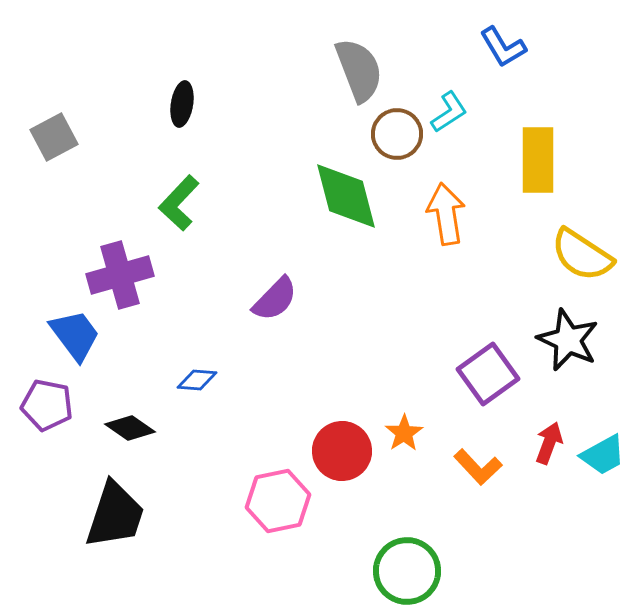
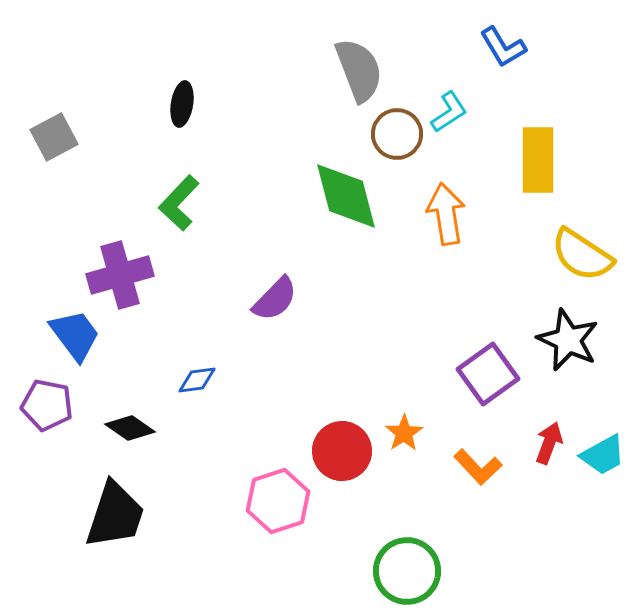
blue diamond: rotated 12 degrees counterclockwise
pink hexagon: rotated 6 degrees counterclockwise
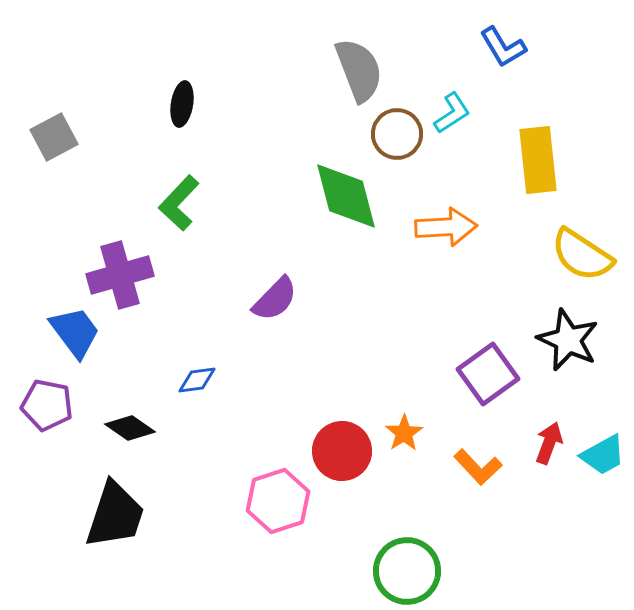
cyan L-shape: moved 3 px right, 1 px down
yellow rectangle: rotated 6 degrees counterclockwise
orange arrow: moved 13 px down; rotated 96 degrees clockwise
blue trapezoid: moved 3 px up
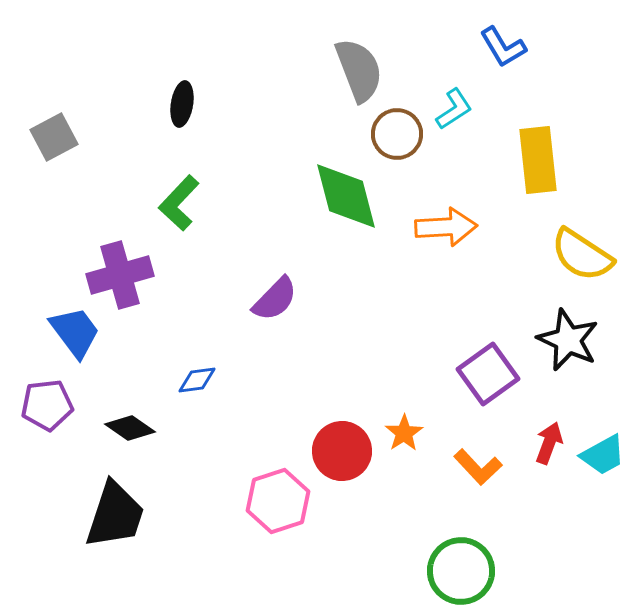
cyan L-shape: moved 2 px right, 4 px up
purple pentagon: rotated 18 degrees counterclockwise
green circle: moved 54 px right
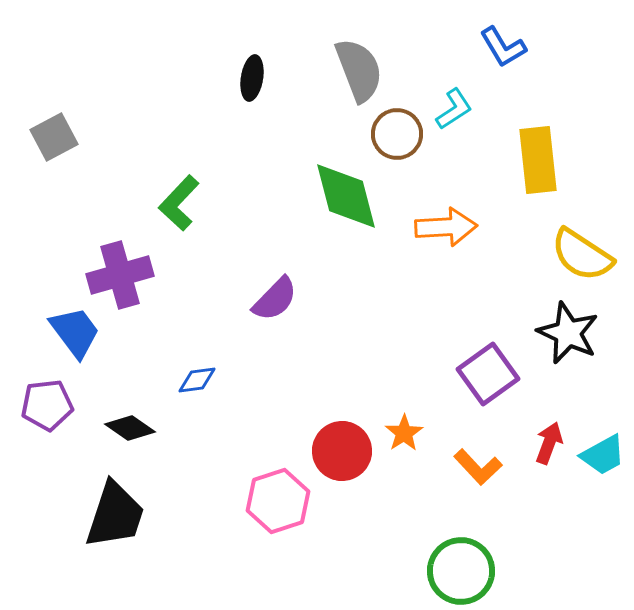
black ellipse: moved 70 px right, 26 px up
black star: moved 7 px up
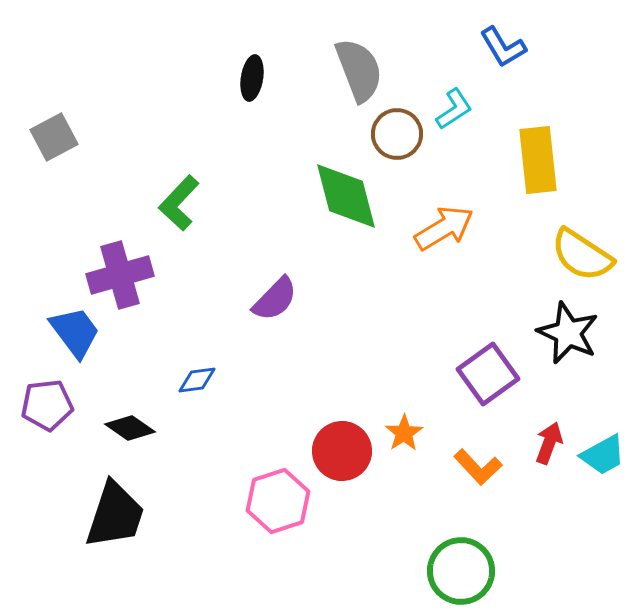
orange arrow: moved 2 px left, 1 px down; rotated 28 degrees counterclockwise
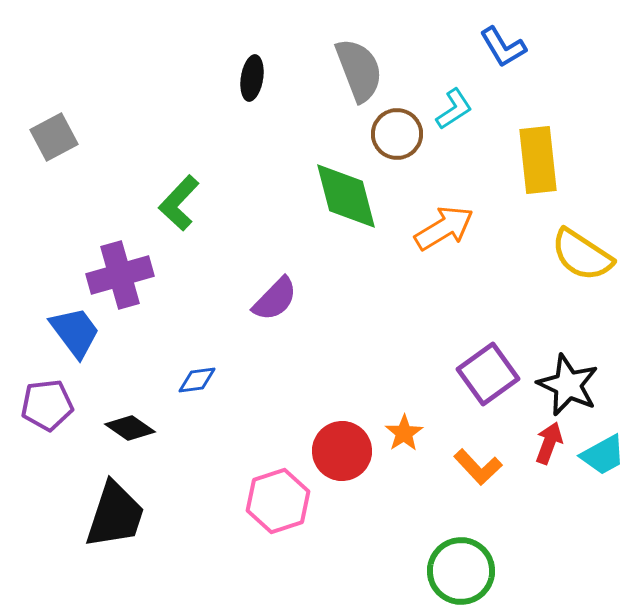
black star: moved 52 px down
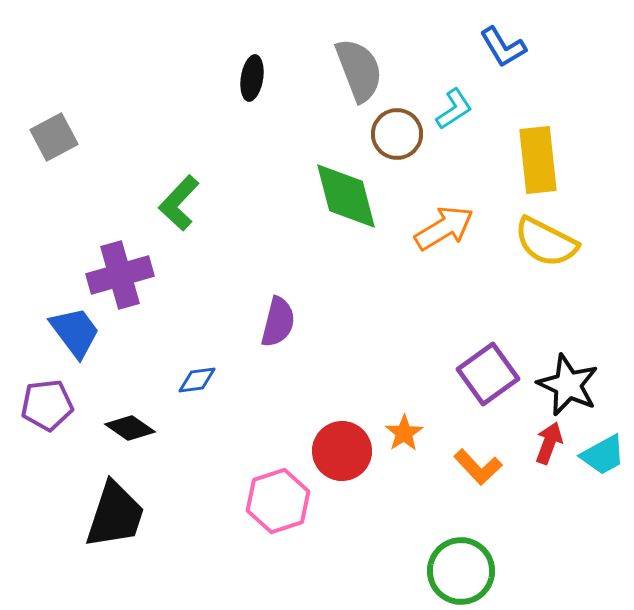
yellow semicircle: moved 36 px left, 13 px up; rotated 6 degrees counterclockwise
purple semicircle: moved 3 px right, 23 px down; rotated 30 degrees counterclockwise
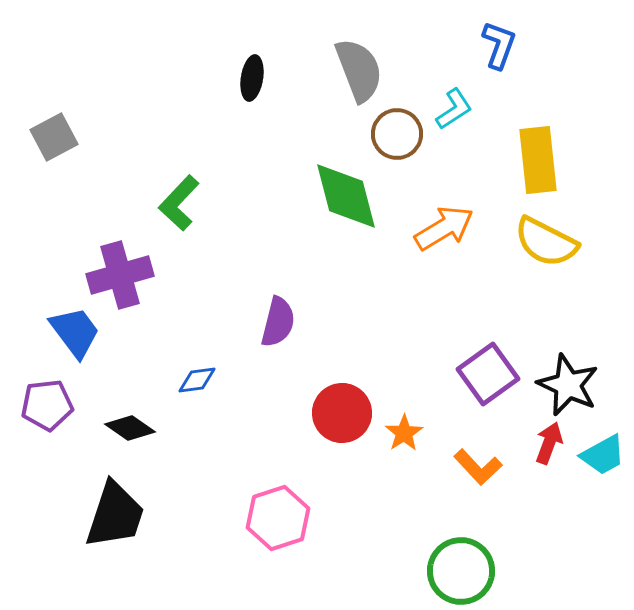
blue L-shape: moved 4 px left, 2 px up; rotated 129 degrees counterclockwise
red circle: moved 38 px up
pink hexagon: moved 17 px down
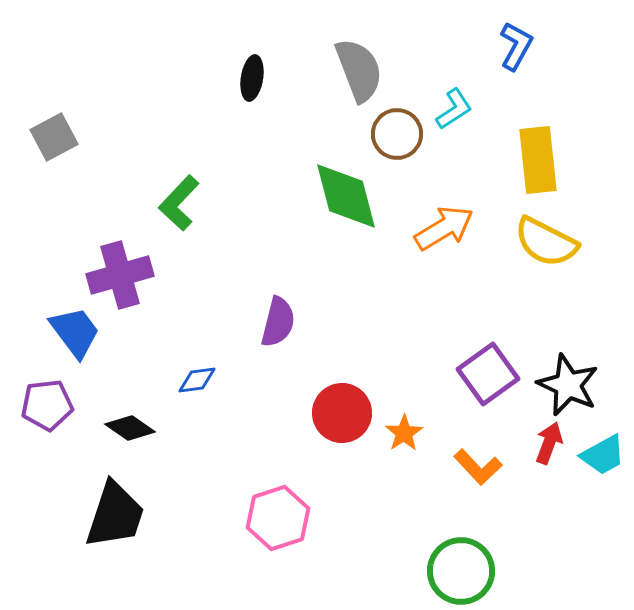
blue L-shape: moved 17 px right, 1 px down; rotated 9 degrees clockwise
